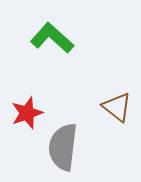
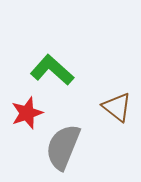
green L-shape: moved 32 px down
gray semicircle: rotated 15 degrees clockwise
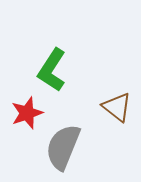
green L-shape: rotated 99 degrees counterclockwise
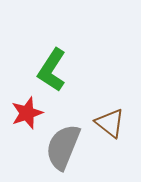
brown triangle: moved 7 px left, 16 px down
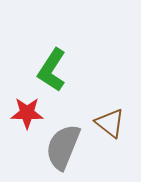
red star: rotated 20 degrees clockwise
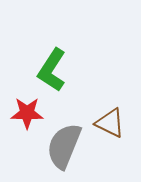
brown triangle: rotated 12 degrees counterclockwise
gray semicircle: moved 1 px right, 1 px up
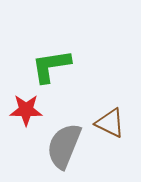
green L-shape: moved 1 px left, 4 px up; rotated 48 degrees clockwise
red star: moved 1 px left, 3 px up
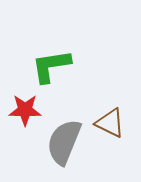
red star: moved 1 px left
gray semicircle: moved 4 px up
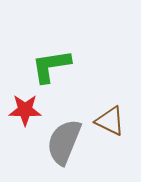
brown triangle: moved 2 px up
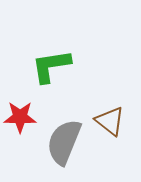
red star: moved 5 px left, 7 px down
brown triangle: rotated 12 degrees clockwise
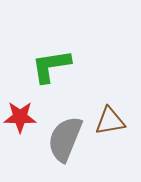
brown triangle: rotated 48 degrees counterclockwise
gray semicircle: moved 1 px right, 3 px up
